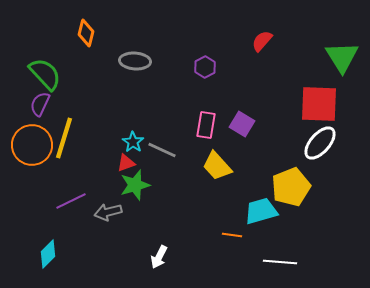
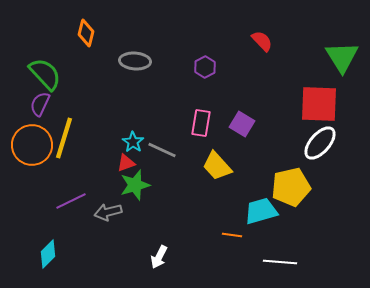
red semicircle: rotated 95 degrees clockwise
pink rectangle: moved 5 px left, 2 px up
yellow pentagon: rotated 9 degrees clockwise
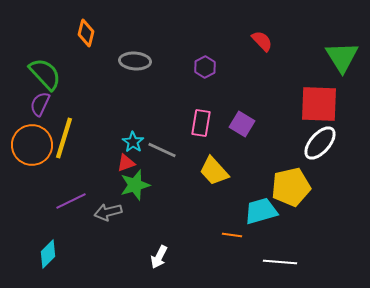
yellow trapezoid: moved 3 px left, 5 px down
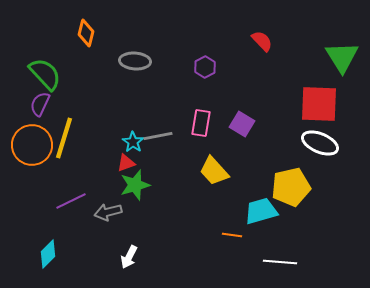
white ellipse: rotated 72 degrees clockwise
gray line: moved 4 px left, 14 px up; rotated 36 degrees counterclockwise
white arrow: moved 30 px left
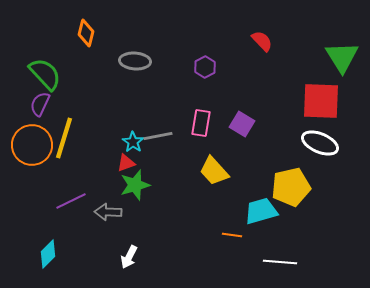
red square: moved 2 px right, 3 px up
gray arrow: rotated 16 degrees clockwise
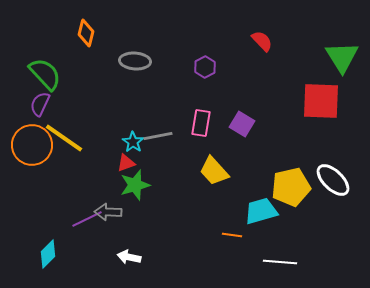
yellow line: rotated 72 degrees counterclockwise
white ellipse: moved 13 px right, 37 px down; rotated 21 degrees clockwise
purple line: moved 16 px right, 18 px down
white arrow: rotated 75 degrees clockwise
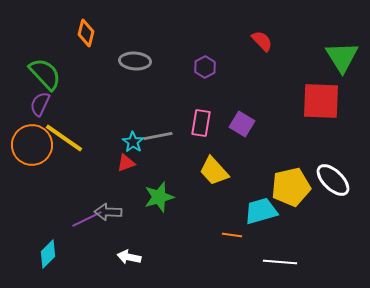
green star: moved 24 px right, 12 px down
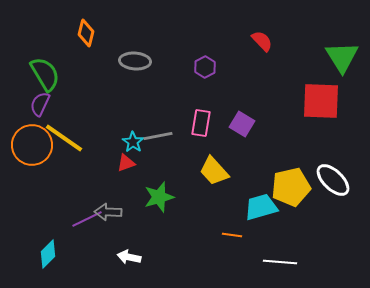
green semicircle: rotated 12 degrees clockwise
cyan trapezoid: moved 4 px up
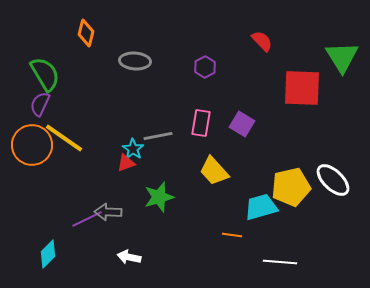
red square: moved 19 px left, 13 px up
cyan star: moved 7 px down
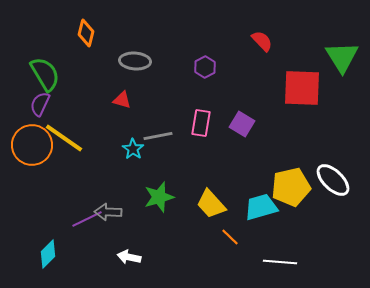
red triangle: moved 4 px left, 63 px up; rotated 36 degrees clockwise
yellow trapezoid: moved 3 px left, 33 px down
orange line: moved 2 px left, 2 px down; rotated 36 degrees clockwise
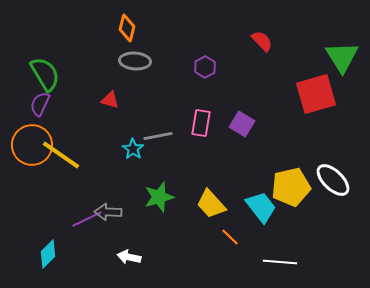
orange diamond: moved 41 px right, 5 px up
red square: moved 14 px right, 6 px down; rotated 18 degrees counterclockwise
red triangle: moved 12 px left
yellow line: moved 3 px left, 17 px down
cyan trapezoid: rotated 68 degrees clockwise
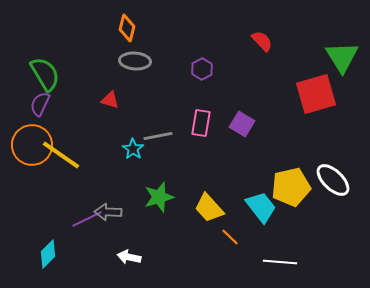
purple hexagon: moved 3 px left, 2 px down
yellow trapezoid: moved 2 px left, 4 px down
